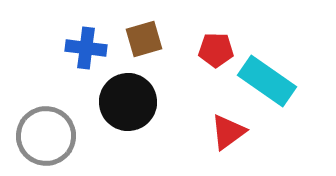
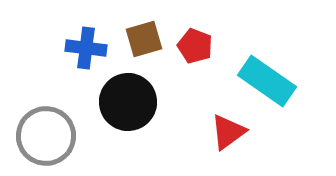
red pentagon: moved 21 px left, 4 px up; rotated 20 degrees clockwise
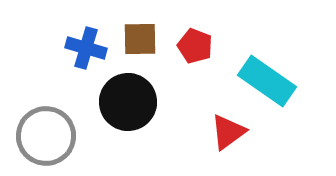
brown square: moved 4 px left; rotated 15 degrees clockwise
blue cross: rotated 9 degrees clockwise
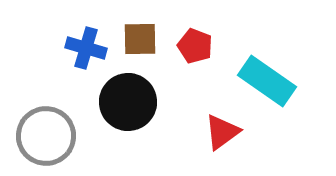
red triangle: moved 6 px left
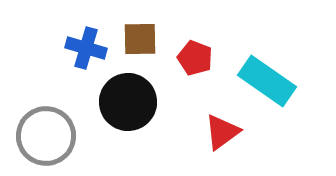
red pentagon: moved 12 px down
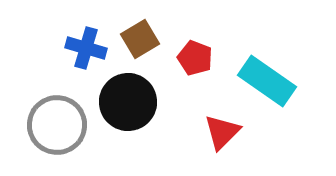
brown square: rotated 30 degrees counterclockwise
red triangle: rotated 9 degrees counterclockwise
gray circle: moved 11 px right, 11 px up
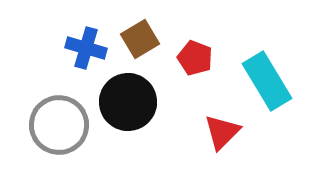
cyan rectangle: rotated 24 degrees clockwise
gray circle: moved 2 px right
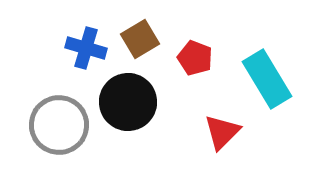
cyan rectangle: moved 2 px up
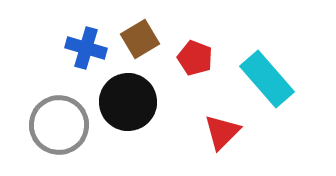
cyan rectangle: rotated 10 degrees counterclockwise
